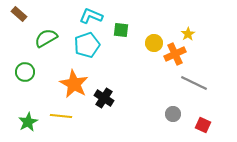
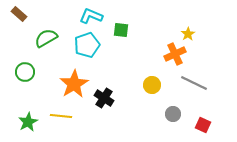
yellow circle: moved 2 px left, 42 px down
orange star: rotated 12 degrees clockwise
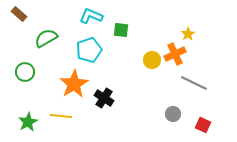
cyan pentagon: moved 2 px right, 5 px down
yellow circle: moved 25 px up
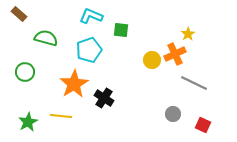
green semicircle: rotated 45 degrees clockwise
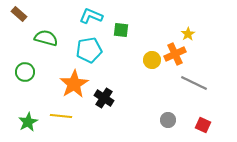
cyan pentagon: rotated 10 degrees clockwise
gray circle: moved 5 px left, 6 px down
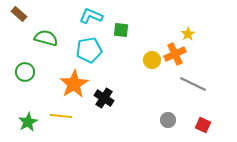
gray line: moved 1 px left, 1 px down
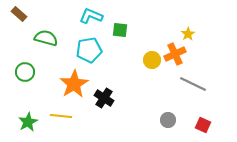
green square: moved 1 px left
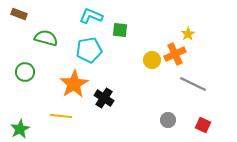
brown rectangle: rotated 21 degrees counterclockwise
green star: moved 8 px left, 7 px down
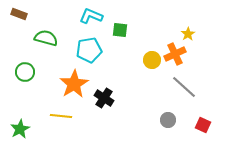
gray line: moved 9 px left, 3 px down; rotated 16 degrees clockwise
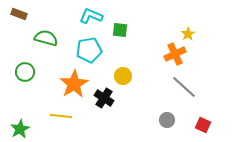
yellow circle: moved 29 px left, 16 px down
gray circle: moved 1 px left
